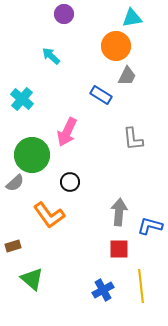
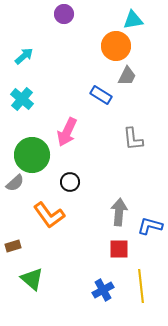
cyan triangle: moved 1 px right, 2 px down
cyan arrow: moved 27 px left; rotated 96 degrees clockwise
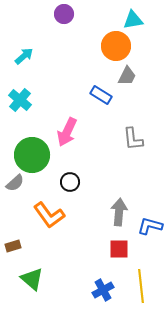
cyan cross: moved 2 px left, 1 px down
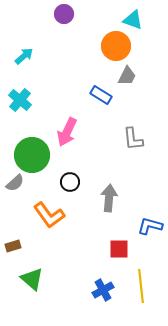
cyan triangle: rotated 30 degrees clockwise
gray arrow: moved 10 px left, 14 px up
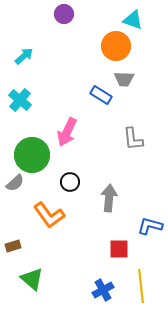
gray trapezoid: moved 3 px left, 3 px down; rotated 65 degrees clockwise
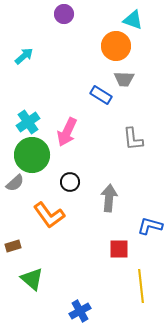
cyan cross: moved 8 px right, 22 px down; rotated 15 degrees clockwise
blue cross: moved 23 px left, 21 px down
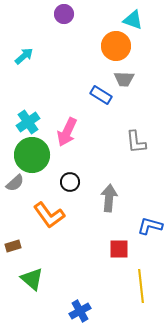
gray L-shape: moved 3 px right, 3 px down
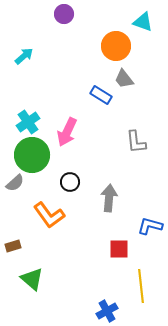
cyan triangle: moved 10 px right, 2 px down
gray trapezoid: rotated 50 degrees clockwise
blue cross: moved 27 px right
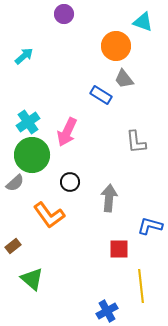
brown rectangle: rotated 21 degrees counterclockwise
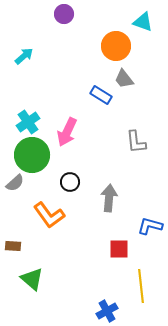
brown rectangle: rotated 42 degrees clockwise
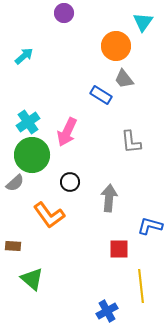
purple circle: moved 1 px up
cyan triangle: rotated 45 degrees clockwise
gray L-shape: moved 5 px left
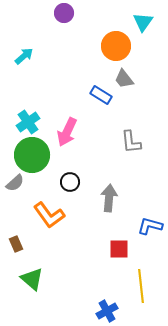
brown rectangle: moved 3 px right, 2 px up; rotated 63 degrees clockwise
